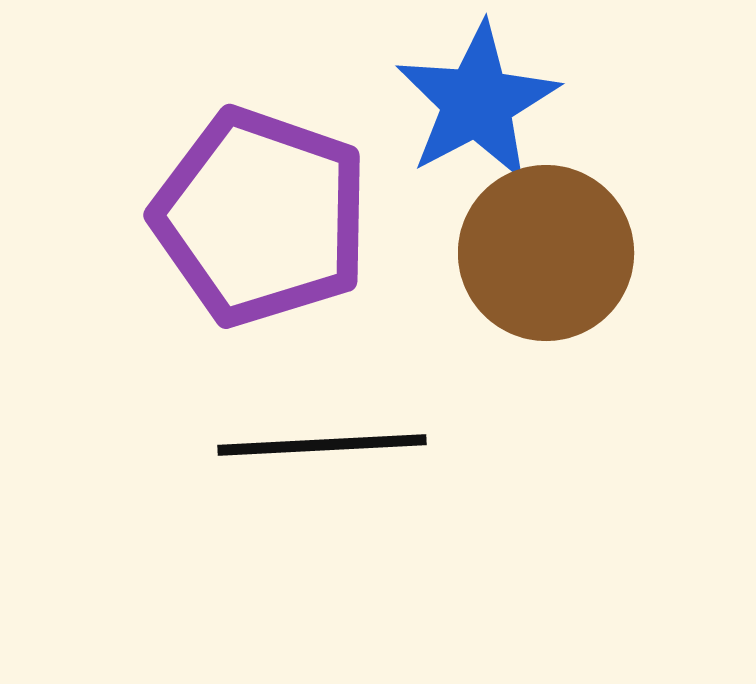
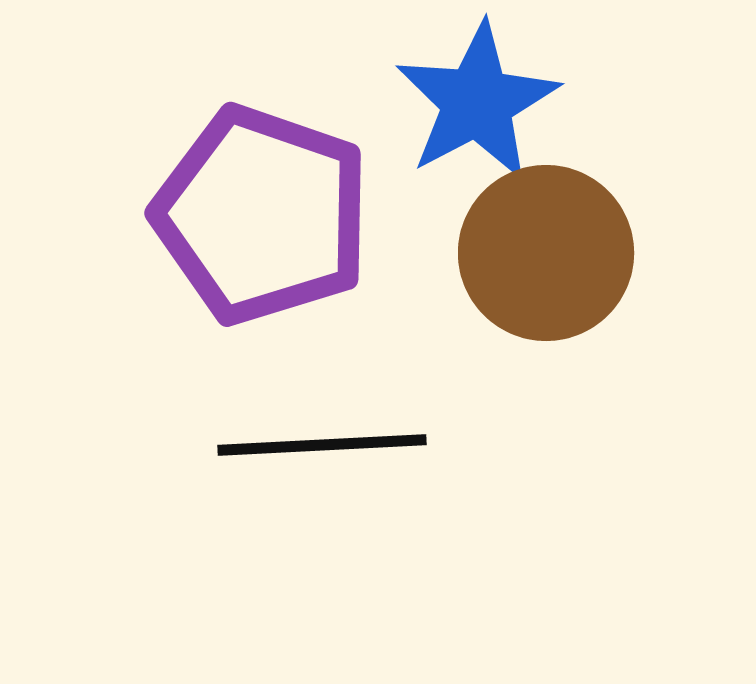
purple pentagon: moved 1 px right, 2 px up
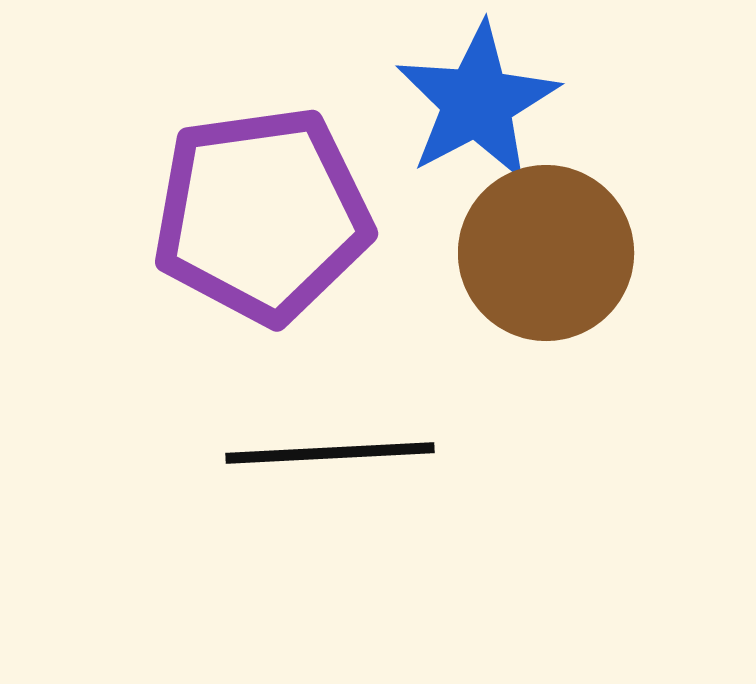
purple pentagon: rotated 27 degrees counterclockwise
black line: moved 8 px right, 8 px down
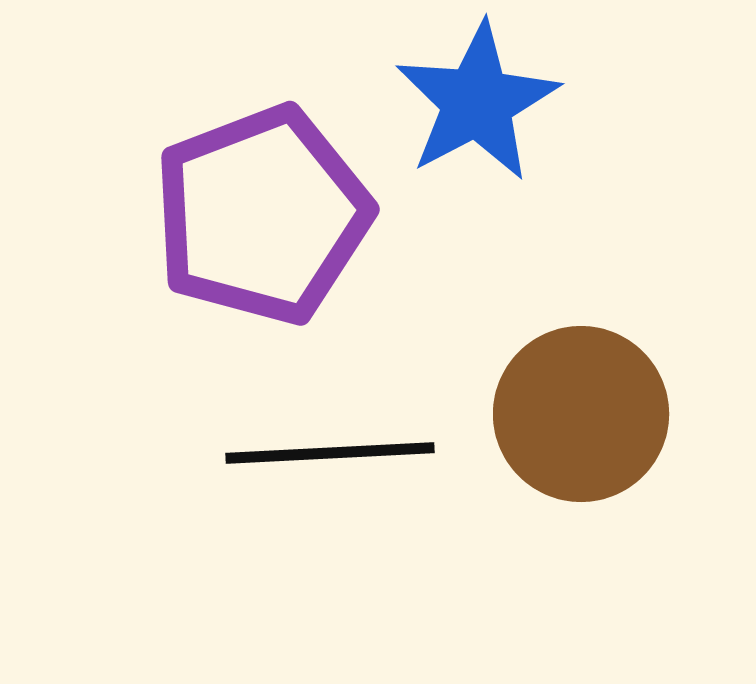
purple pentagon: rotated 13 degrees counterclockwise
brown circle: moved 35 px right, 161 px down
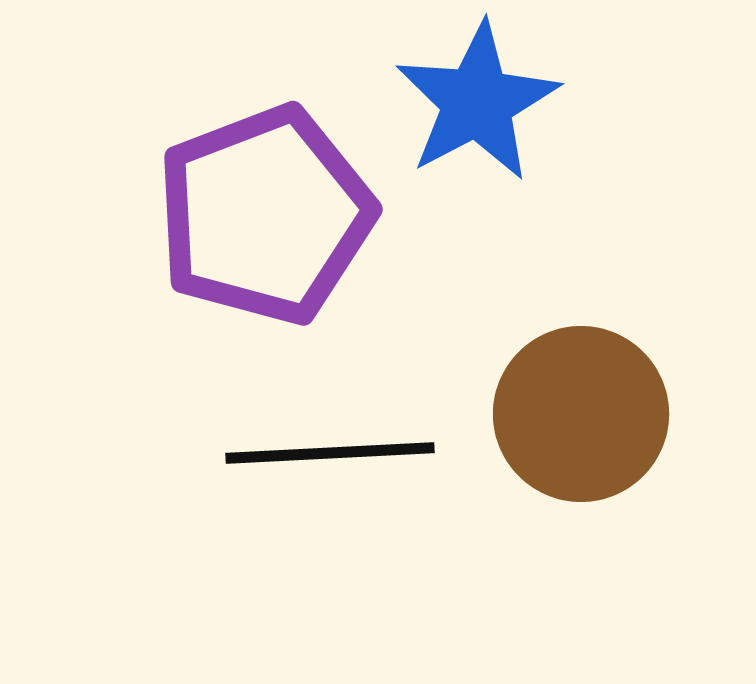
purple pentagon: moved 3 px right
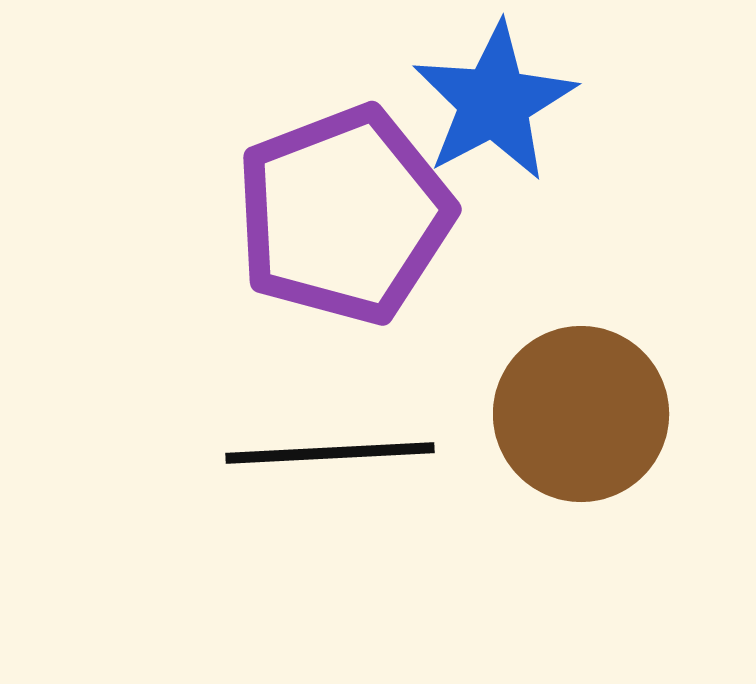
blue star: moved 17 px right
purple pentagon: moved 79 px right
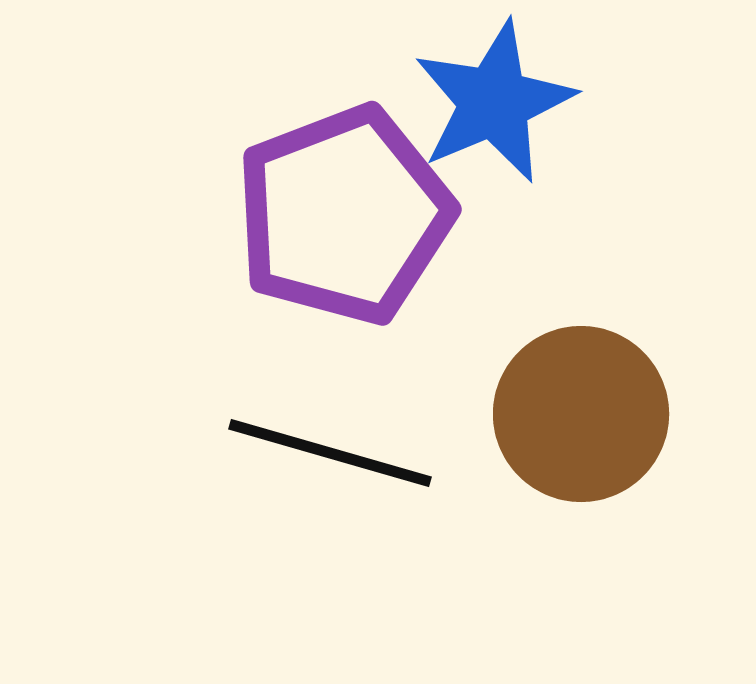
blue star: rotated 5 degrees clockwise
black line: rotated 19 degrees clockwise
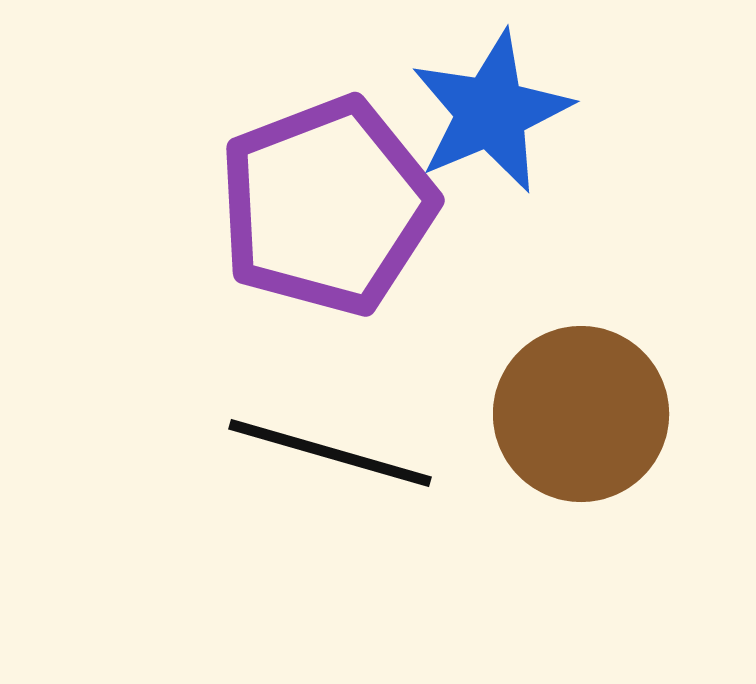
blue star: moved 3 px left, 10 px down
purple pentagon: moved 17 px left, 9 px up
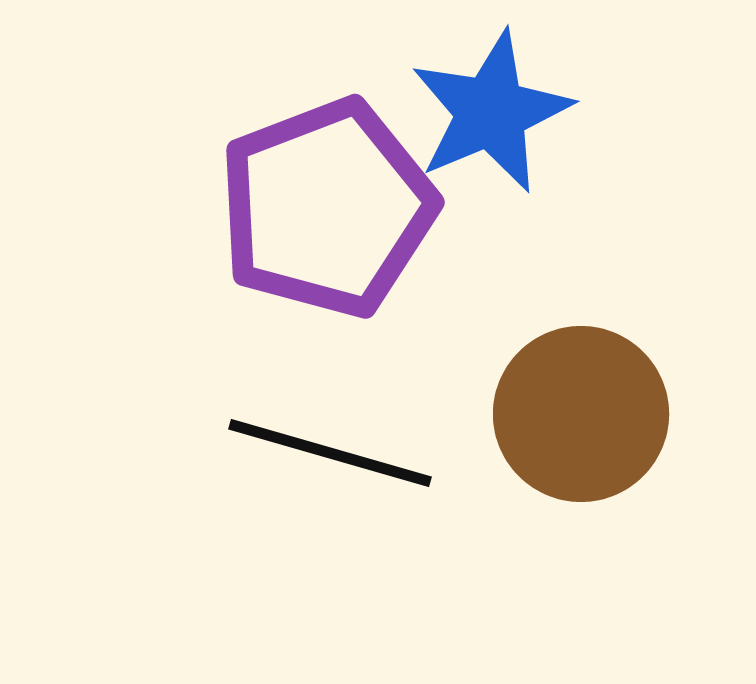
purple pentagon: moved 2 px down
